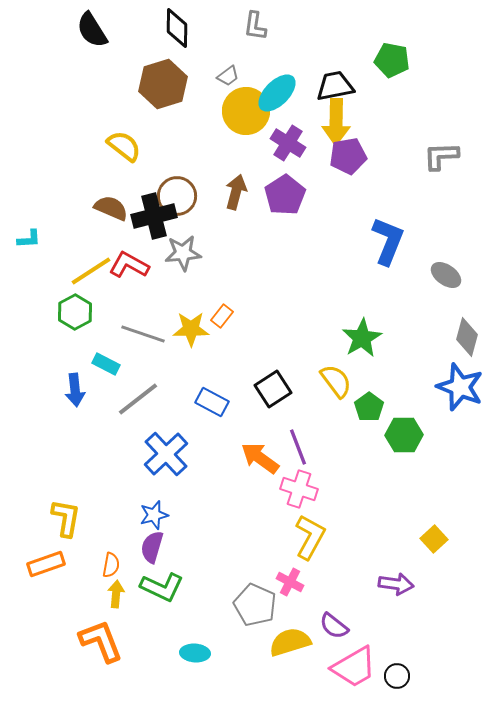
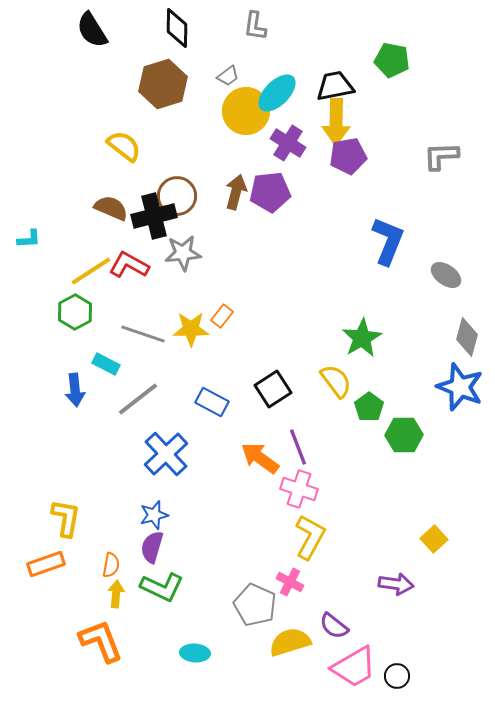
purple pentagon at (285, 195): moved 15 px left, 3 px up; rotated 27 degrees clockwise
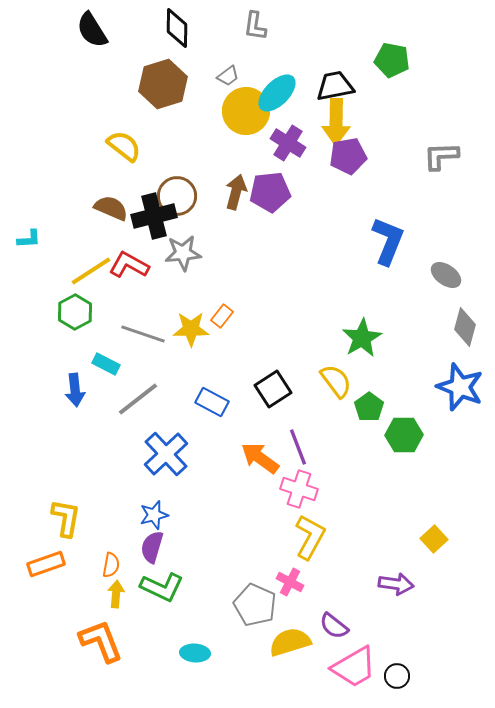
gray diamond at (467, 337): moved 2 px left, 10 px up
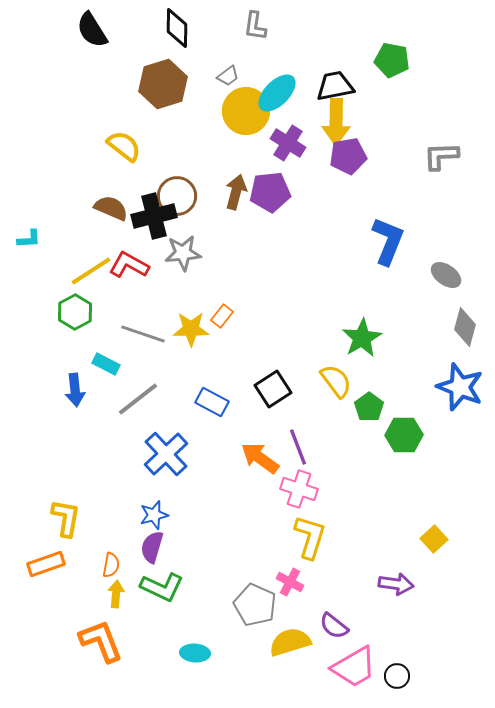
yellow L-shape at (310, 537): rotated 12 degrees counterclockwise
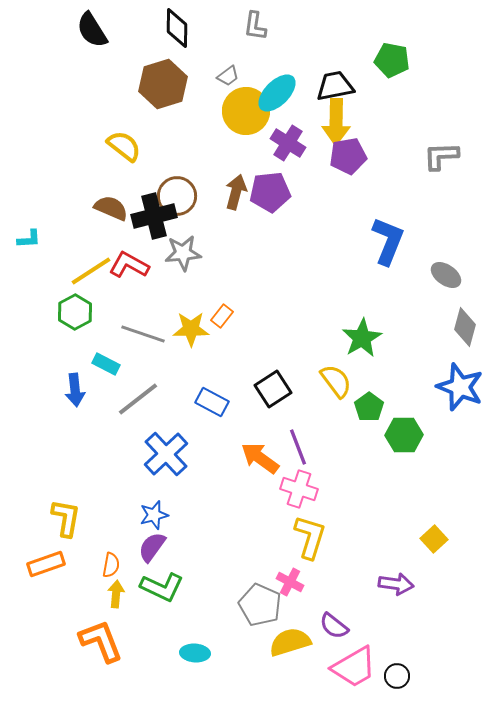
purple semicircle at (152, 547): rotated 20 degrees clockwise
gray pentagon at (255, 605): moved 5 px right
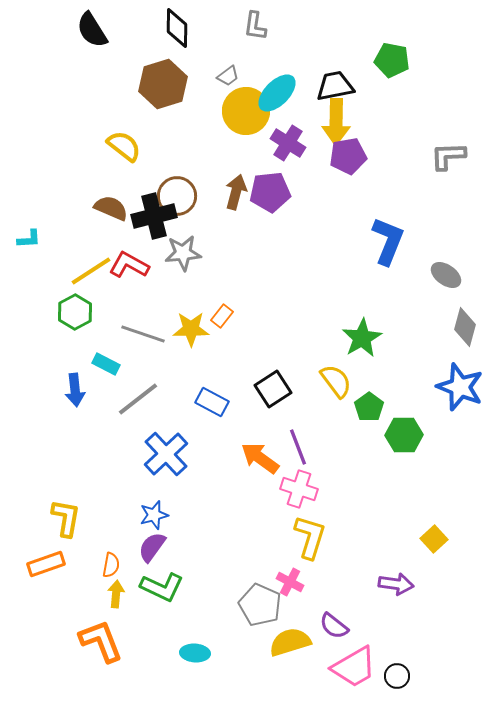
gray L-shape at (441, 156): moved 7 px right
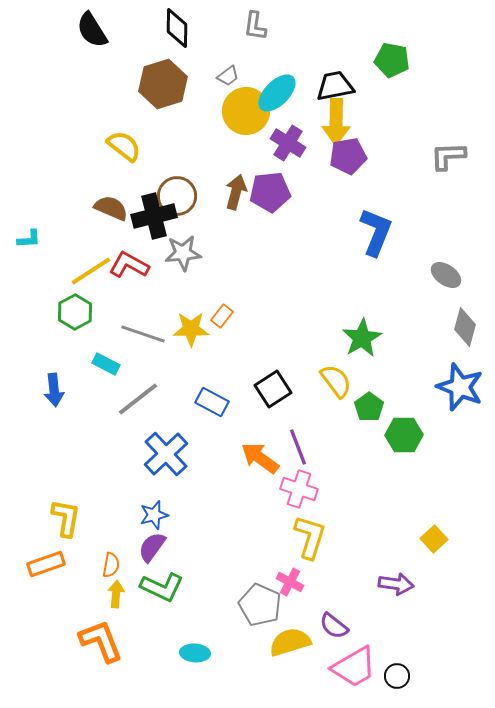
blue L-shape at (388, 241): moved 12 px left, 9 px up
blue arrow at (75, 390): moved 21 px left
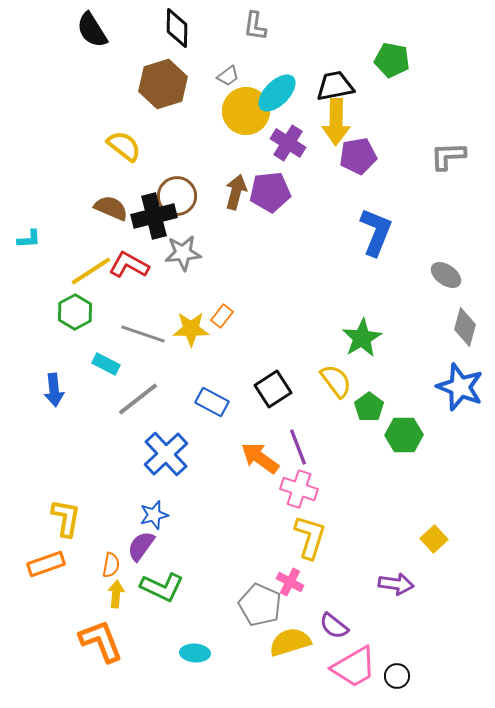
purple pentagon at (348, 156): moved 10 px right
purple semicircle at (152, 547): moved 11 px left, 1 px up
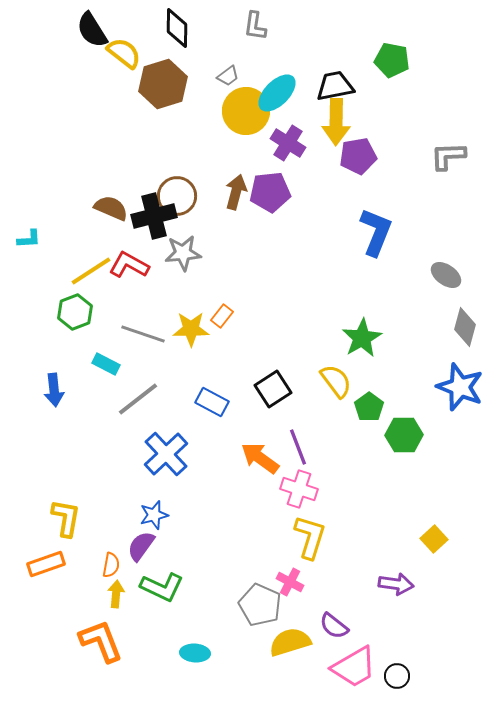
yellow semicircle at (124, 146): moved 93 px up
green hexagon at (75, 312): rotated 8 degrees clockwise
